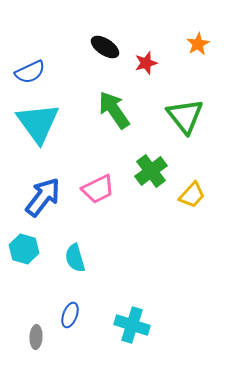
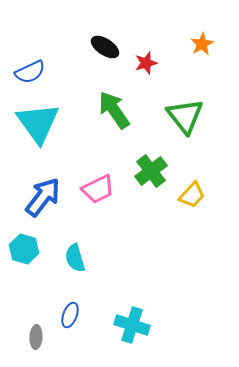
orange star: moved 4 px right
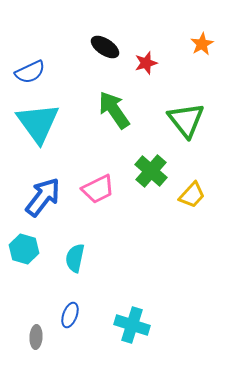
green triangle: moved 1 px right, 4 px down
green cross: rotated 12 degrees counterclockwise
cyan semicircle: rotated 28 degrees clockwise
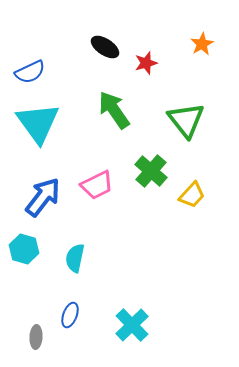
pink trapezoid: moved 1 px left, 4 px up
cyan cross: rotated 28 degrees clockwise
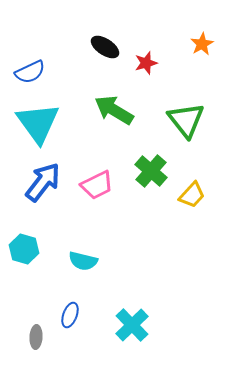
green arrow: rotated 24 degrees counterclockwise
blue arrow: moved 15 px up
cyan semicircle: moved 8 px right, 3 px down; rotated 88 degrees counterclockwise
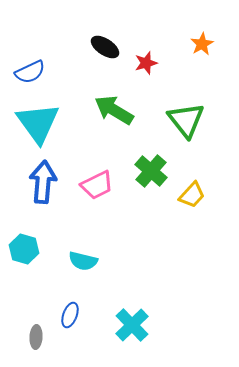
blue arrow: rotated 33 degrees counterclockwise
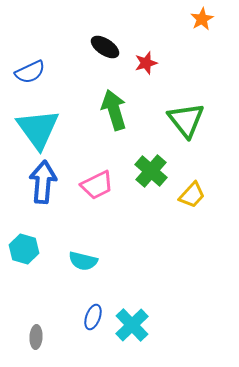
orange star: moved 25 px up
green arrow: rotated 42 degrees clockwise
cyan triangle: moved 6 px down
blue ellipse: moved 23 px right, 2 px down
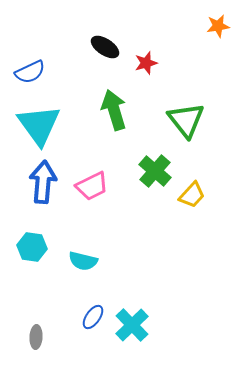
orange star: moved 16 px right, 7 px down; rotated 20 degrees clockwise
cyan triangle: moved 1 px right, 4 px up
green cross: moved 4 px right
pink trapezoid: moved 5 px left, 1 px down
cyan hexagon: moved 8 px right, 2 px up; rotated 8 degrees counterclockwise
blue ellipse: rotated 15 degrees clockwise
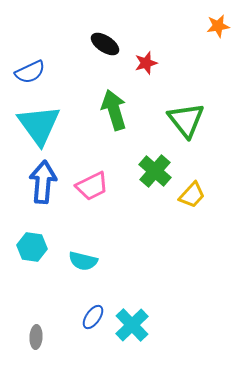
black ellipse: moved 3 px up
